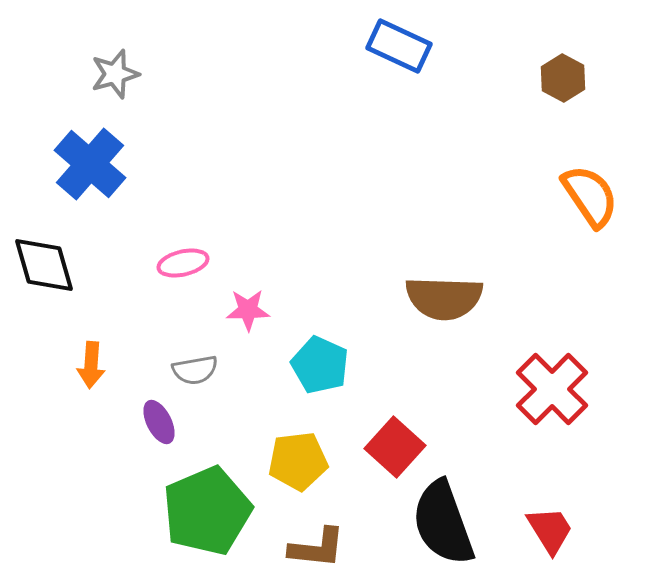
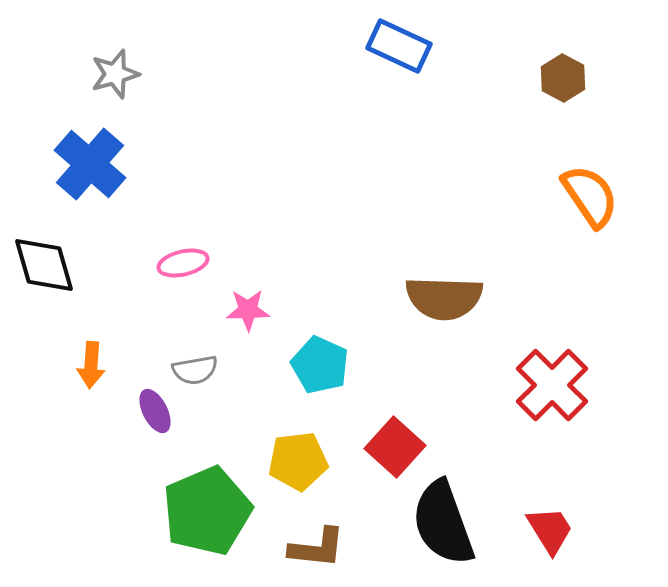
red cross: moved 4 px up
purple ellipse: moved 4 px left, 11 px up
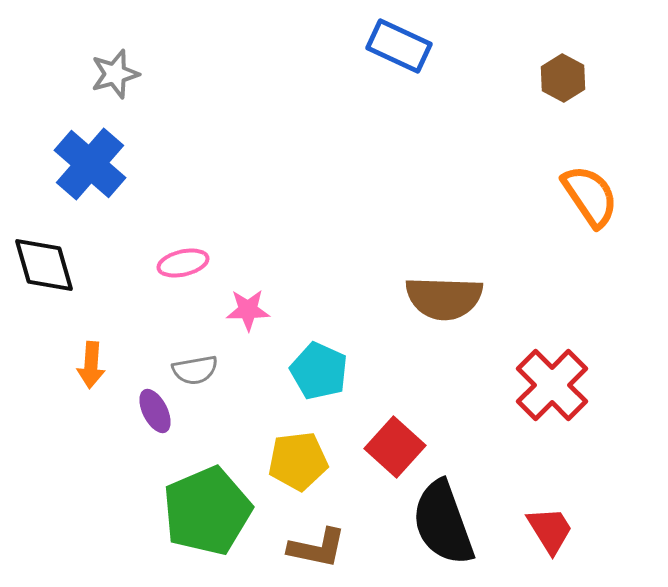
cyan pentagon: moved 1 px left, 6 px down
brown L-shape: rotated 6 degrees clockwise
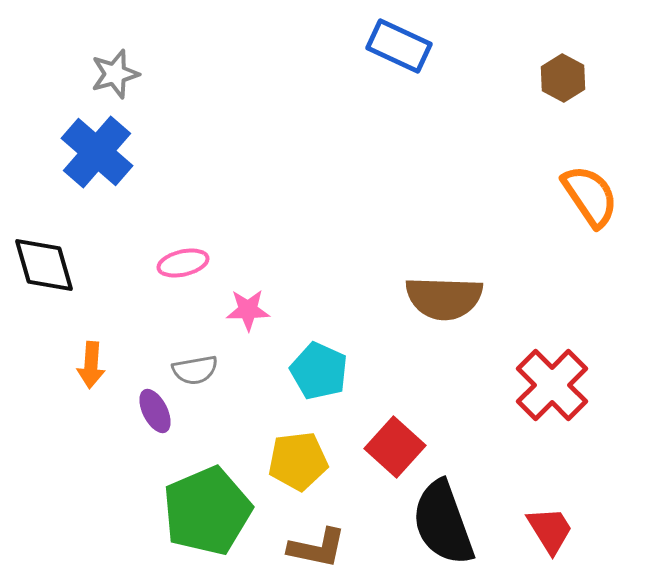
blue cross: moved 7 px right, 12 px up
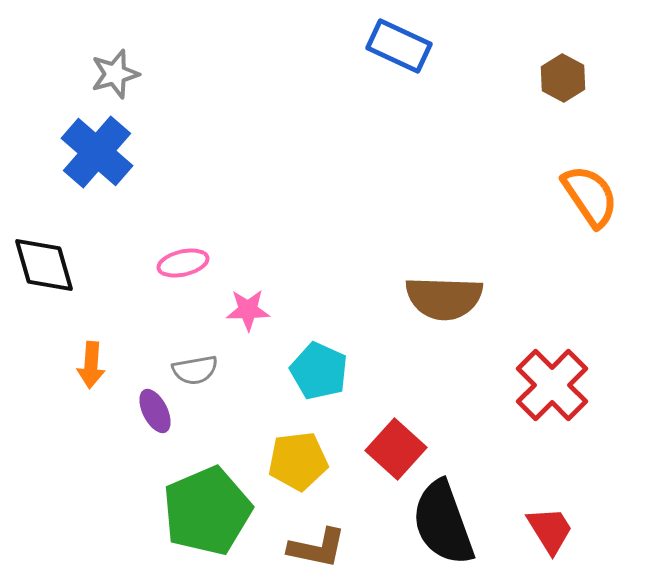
red square: moved 1 px right, 2 px down
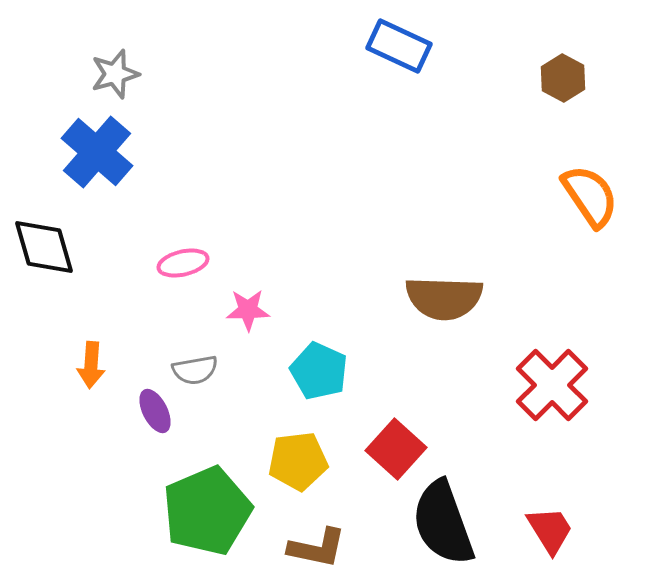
black diamond: moved 18 px up
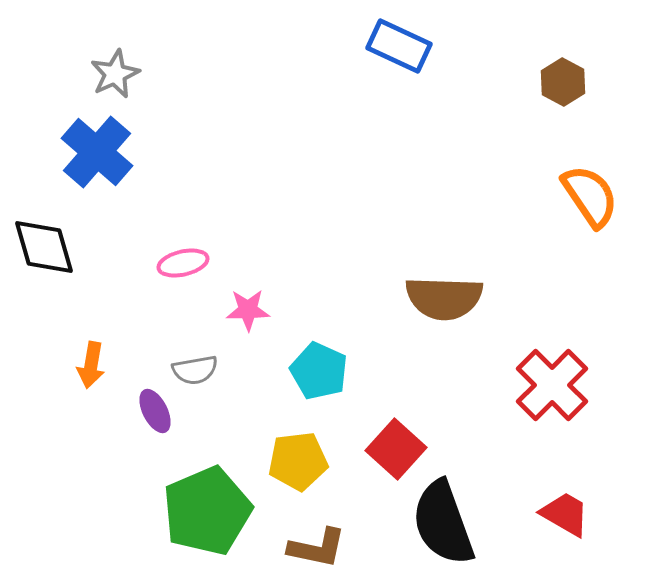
gray star: rotated 9 degrees counterclockwise
brown hexagon: moved 4 px down
orange arrow: rotated 6 degrees clockwise
red trapezoid: moved 15 px right, 16 px up; rotated 28 degrees counterclockwise
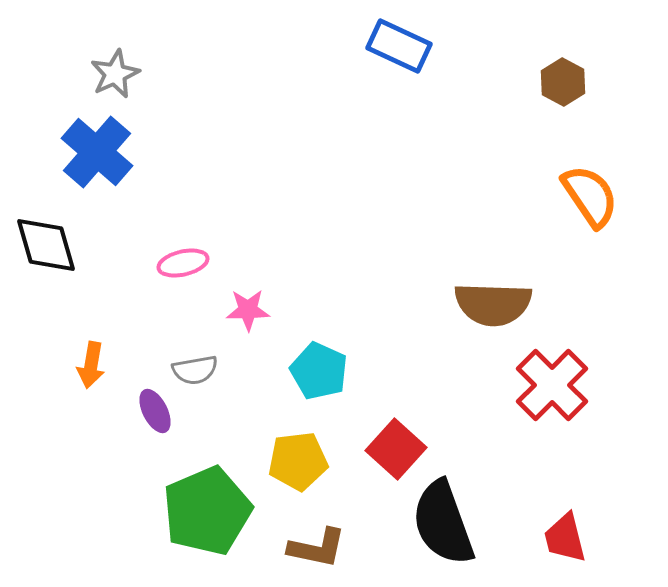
black diamond: moved 2 px right, 2 px up
brown semicircle: moved 49 px right, 6 px down
red trapezoid: moved 24 px down; rotated 134 degrees counterclockwise
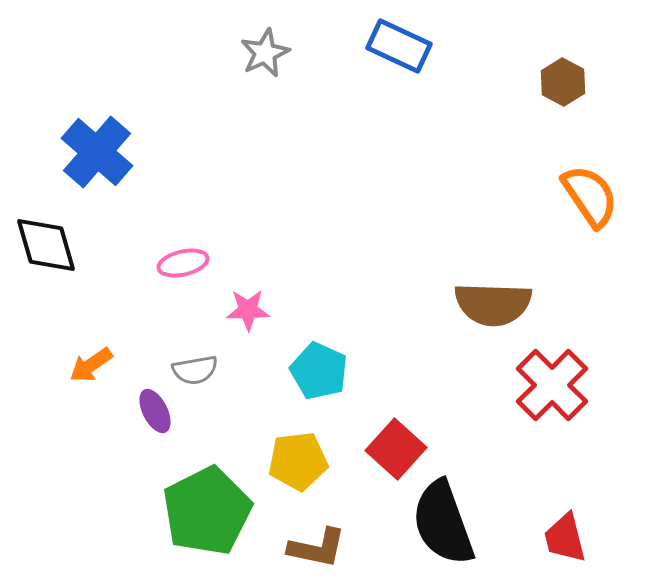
gray star: moved 150 px right, 21 px up
orange arrow: rotated 45 degrees clockwise
green pentagon: rotated 4 degrees counterclockwise
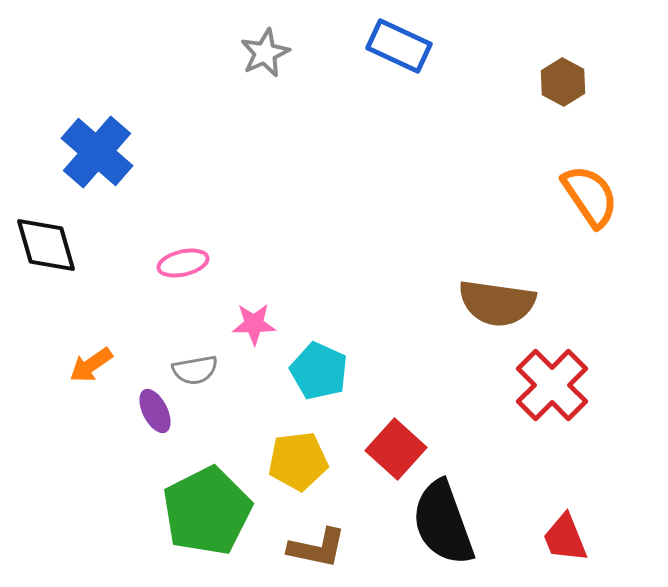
brown semicircle: moved 4 px right, 1 px up; rotated 6 degrees clockwise
pink star: moved 6 px right, 14 px down
red trapezoid: rotated 8 degrees counterclockwise
